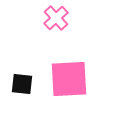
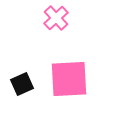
black square: rotated 30 degrees counterclockwise
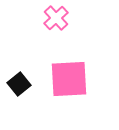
black square: moved 3 px left; rotated 15 degrees counterclockwise
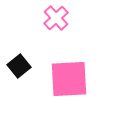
black square: moved 18 px up
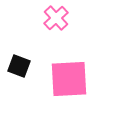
black square: rotated 30 degrees counterclockwise
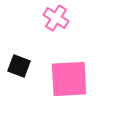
pink cross: rotated 15 degrees counterclockwise
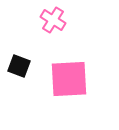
pink cross: moved 3 px left, 2 px down
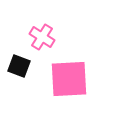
pink cross: moved 11 px left, 17 px down
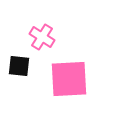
black square: rotated 15 degrees counterclockwise
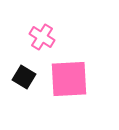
black square: moved 5 px right, 11 px down; rotated 25 degrees clockwise
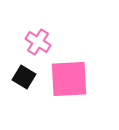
pink cross: moved 4 px left, 5 px down
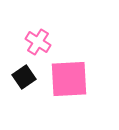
black square: rotated 25 degrees clockwise
